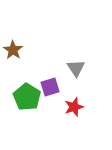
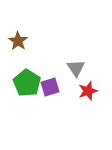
brown star: moved 5 px right, 9 px up
green pentagon: moved 14 px up
red star: moved 14 px right, 16 px up
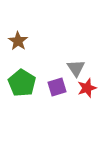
green pentagon: moved 5 px left
purple square: moved 7 px right
red star: moved 1 px left, 3 px up
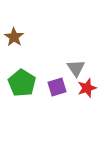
brown star: moved 4 px left, 4 px up
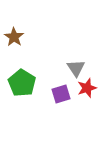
purple square: moved 4 px right, 7 px down
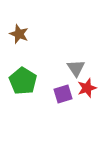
brown star: moved 5 px right, 3 px up; rotated 12 degrees counterclockwise
green pentagon: moved 1 px right, 2 px up
purple square: moved 2 px right
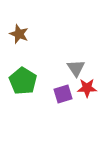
red star: rotated 18 degrees clockwise
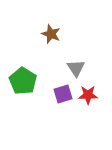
brown star: moved 32 px right
red star: moved 1 px right, 7 px down
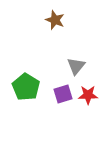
brown star: moved 4 px right, 14 px up
gray triangle: moved 2 px up; rotated 12 degrees clockwise
green pentagon: moved 3 px right, 6 px down
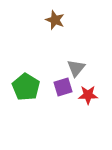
gray triangle: moved 2 px down
purple square: moved 7 px up
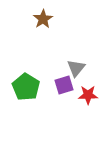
brown star: moved 12 px left, 1 px up; rotated 18 degrees clockwise
purple square: moved 1 px right, 2 px up
